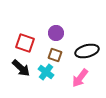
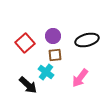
purple circle: moved 3 px left, 3 px down
red square: rotated 30 degrees clockwise
black ellipse: moved 11 px up
brown square: rotated 24 degrees counterclockwise
black arrow: moved 7 px right, 17 px down
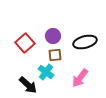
black ellipse: moved 2 px left, 2 px down
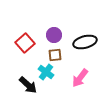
purple circle: moved 1 px right, 1 px up
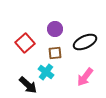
purple circle: moved 1 px right, 6 px up
black ellipse: rotated 10 degrees counterclockwise
brown square: moved 2 px up
pink arrow: moved 5 px right, 1 px up
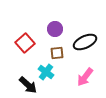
brown square: moved 2 px right
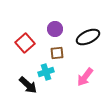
black ellipse: moved 3 px right, 5 px up
cyan cross: rotated 35 degrees clockwise
